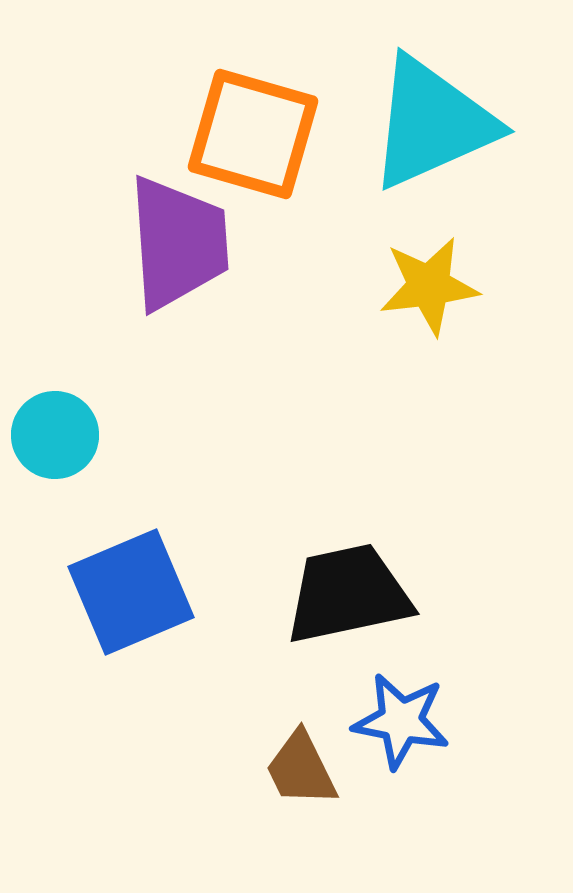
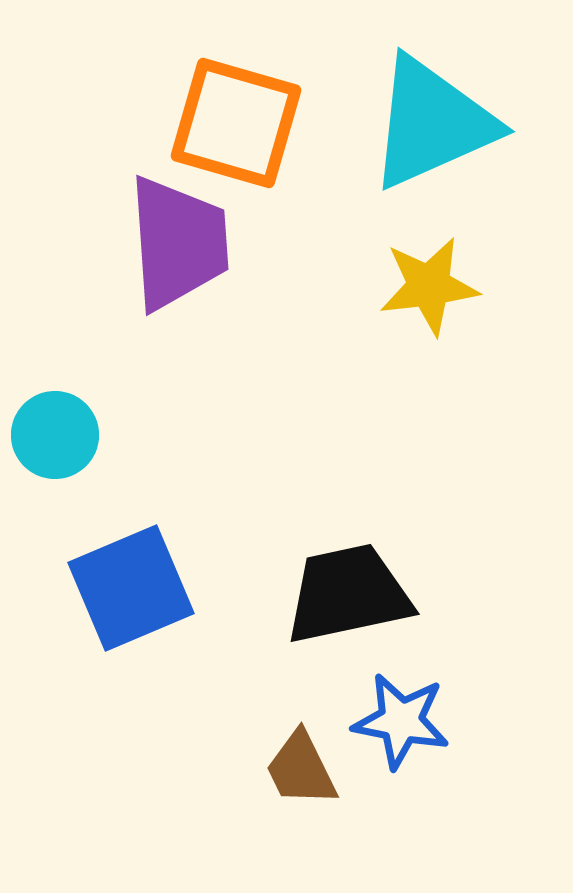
orange square: moved 17 px left, 11 px up
blue square: moved 4 px up
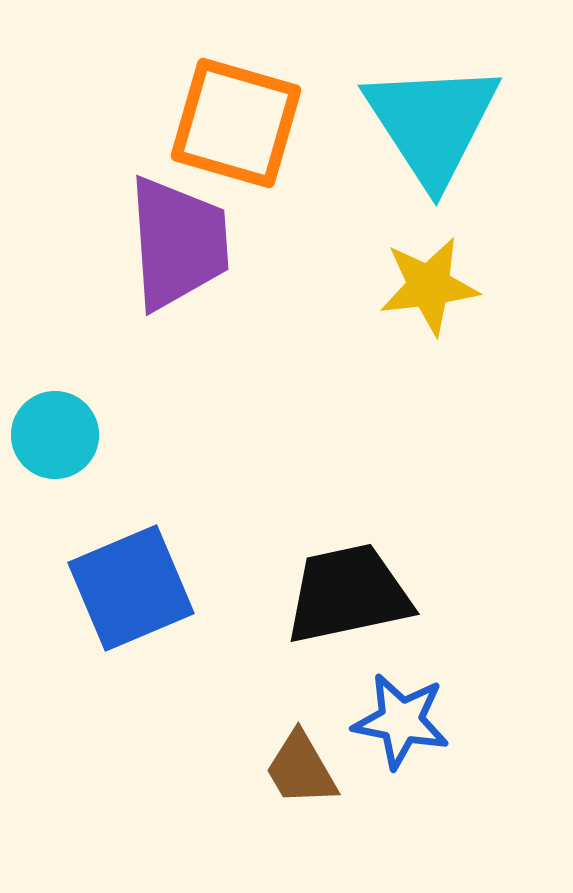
cyan triangle: rotated 39 degrees counterclockwise
brown trapezoid: rotated 4 degrees counterclockwise
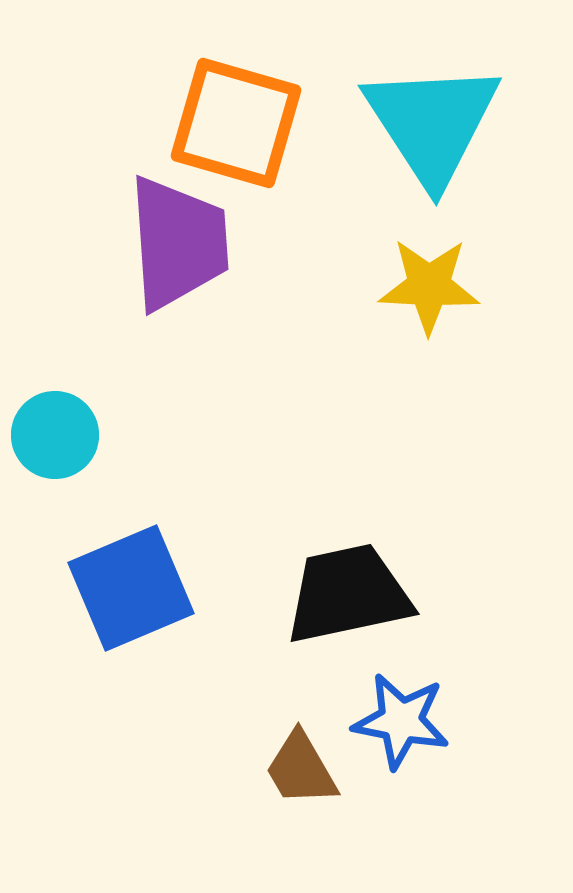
yellow star: rotated 10 degrees clockwise
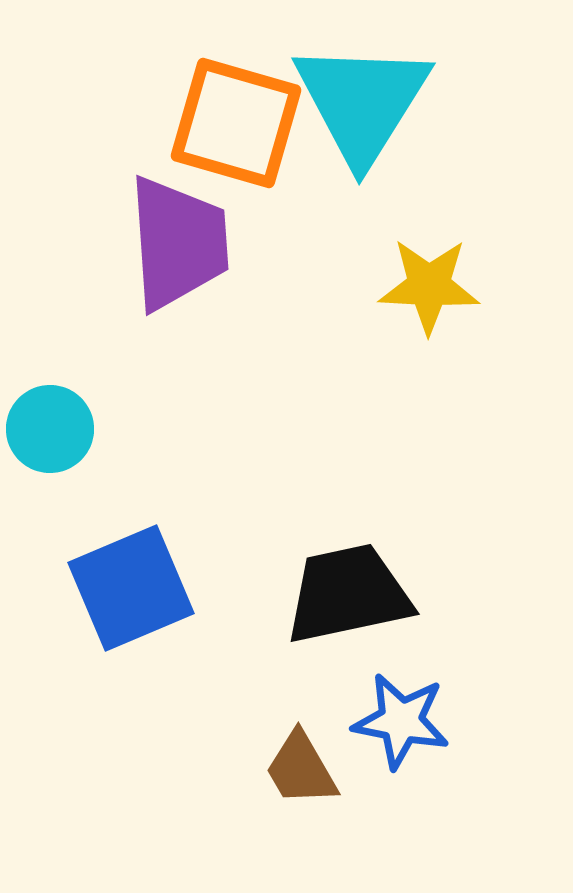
cyan triangle: moved 70 px left, 21 px up; rotated 5 degrees clockwise
cyan circle: moved 5 px left, 6 px up
